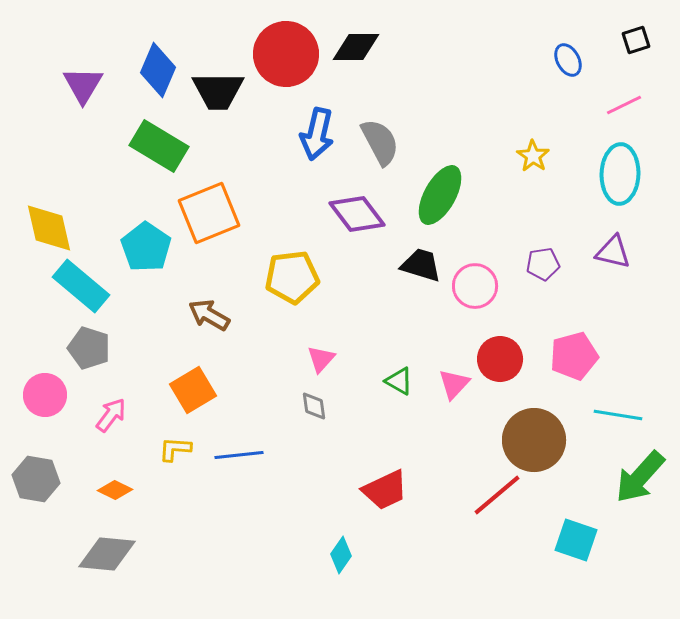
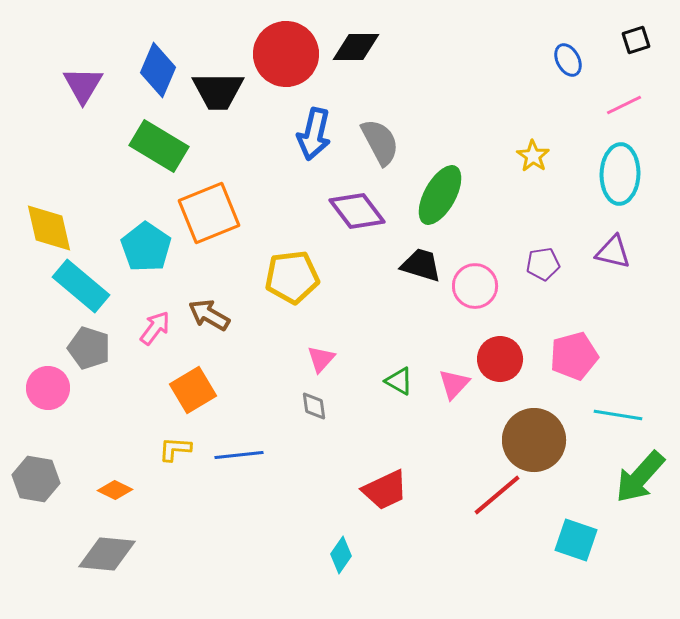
blue arrow at (317, 134): moved 3 px left
purple diamond at (357, 214): moved 3 px up
pink circle at (45, 395): moved 3 px right, 7 px up
pink arrow at (111, 415): moved 44 px right, 87 px up
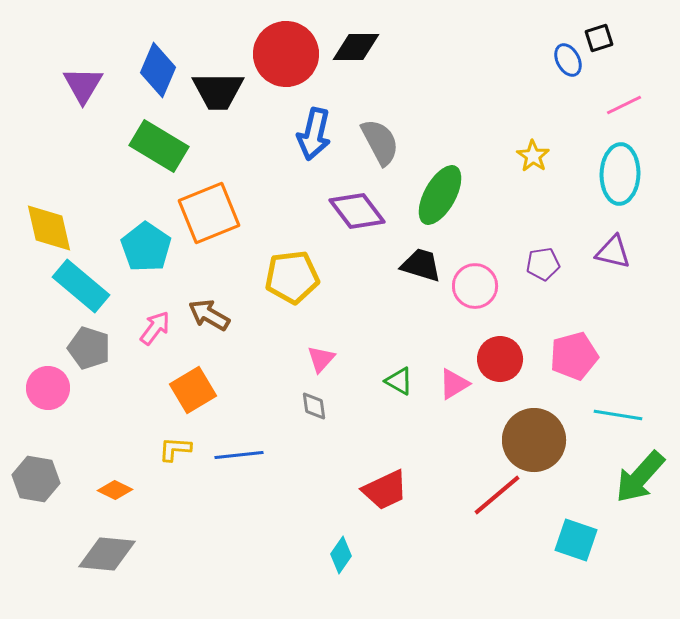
black square at (636, 40): moved 37 px left, 2 px up
pink triangle at (454, 384): rotated 16 degrees clockwise
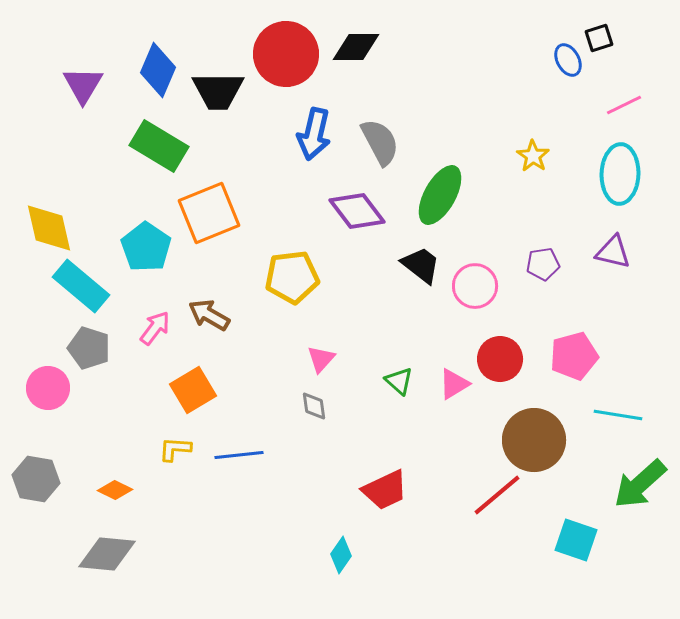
black trapezoid at (421, 265): rotated 21 degrees clockwise
green triangle at (399, 381): rotated 12 degrees clockwise
green arrow at (640, 477): moved 7 px down; rotated 6 degrees clockwise
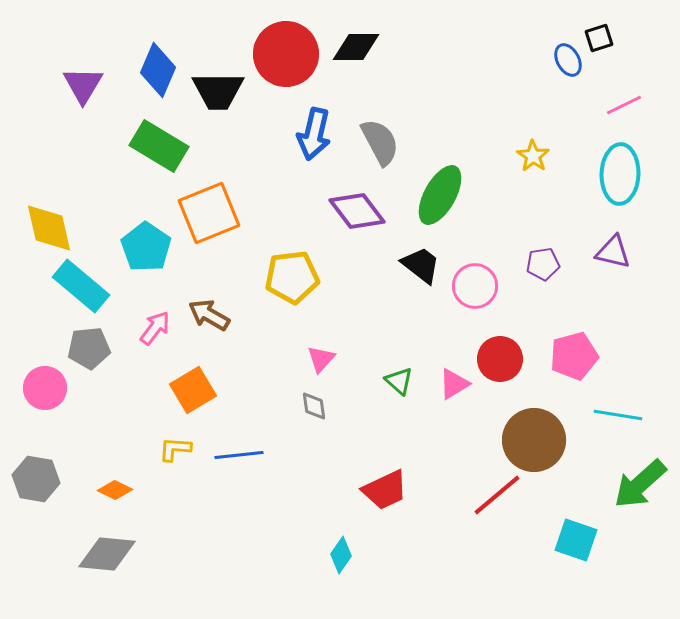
gray pentagon at (89, 348): rotated 24 degrees counterclockwise
pink circle at (48, 388): moved 3 px left
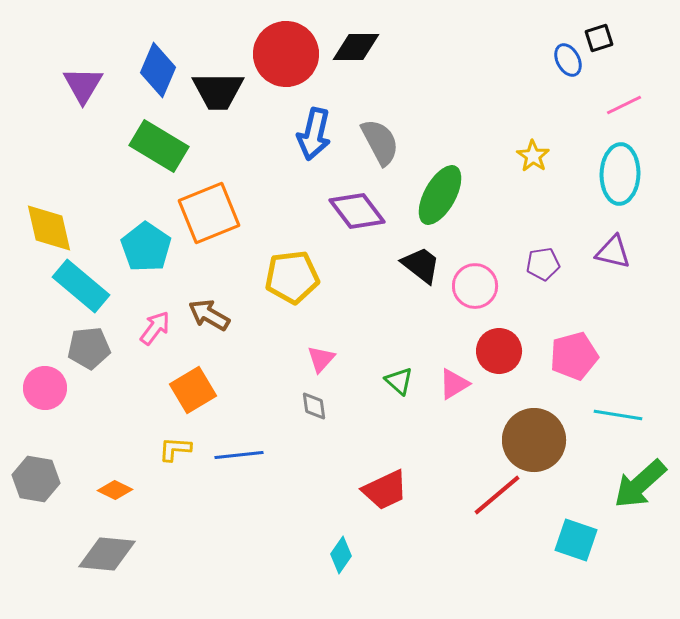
red circle at (500, 359): moved 1 px left, 8 px up
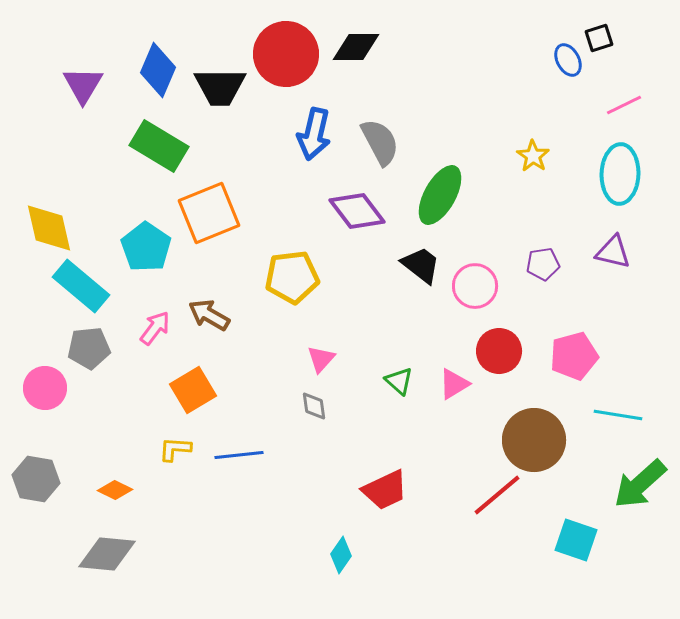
black trapezoid at (218, 91): moved 2 px right, 4 px up
